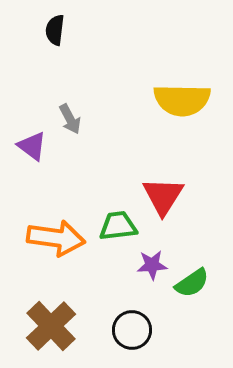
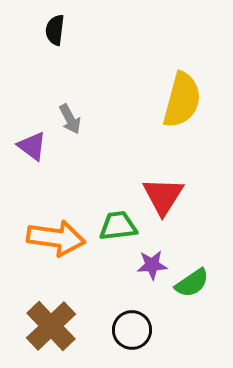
yellow semicircle: rotated 76 degrees counterclockwise
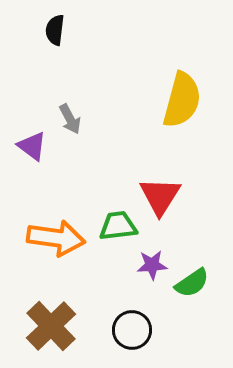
red triangle: moved 3 px left
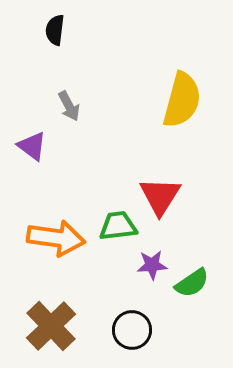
gray arrow: moved 1 px left, 13 px up
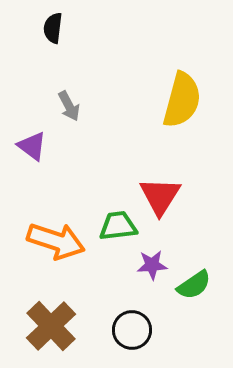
black semicircle: moved 2 px left, 2 px up
orange arrow: moved 3 px down; rotated 10 degrees clockwise
green semicircle: moved 2 px right, 2 px down
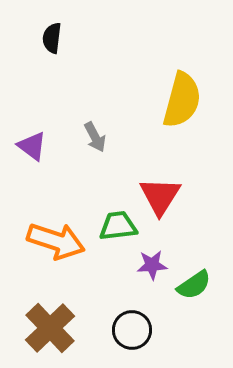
black semicircle: moved 1 px left, 10 px down
gray arrow: moved 26 px right, 31 px down
brown cross: moved 1 px left, 2 px down
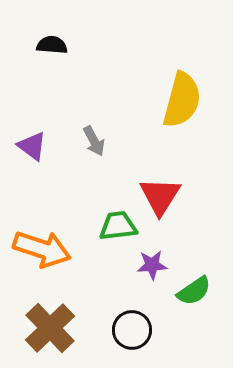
black semicircle: moved 7 px down; rotated 88 degrees clockwise
gray arrow: moved 1 px left, 4 px down
orange arrow: moved 14 px left, 8 px down
green semicircle: moved 6 px down
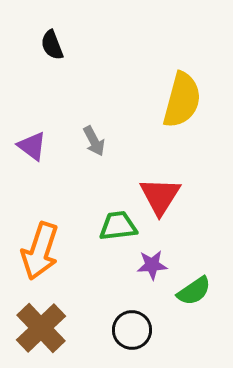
black semicircle: rotated 116 degrees counterclockwise
orange arrow: moved 2 px left, 2 px down; rotated 90 degrees clockwise
brown cross: moved 9 px left
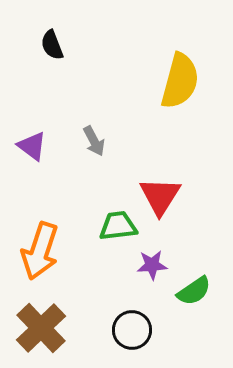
yellow semicircle: moved 2 px left, 19 px up
